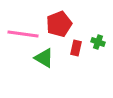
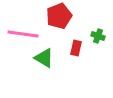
red pentagon: moved 8 px up
green cross: moved 6 px up
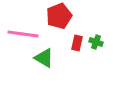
green cross: moved 2 px left, 6 px down
red rectangle: moved 1 px right, 5 px up
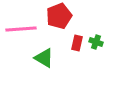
pink line: moved 2 px left, 5 px up; rotated 12 degrees counterclockwise
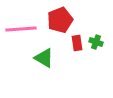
red pentagon: moved 1 px right, 4 px down
red rectangle: rotated 21 degrees counterclockwise
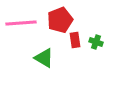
pink line: moved 6 px up
red rectangle: moved 2 px left, 3 px up
